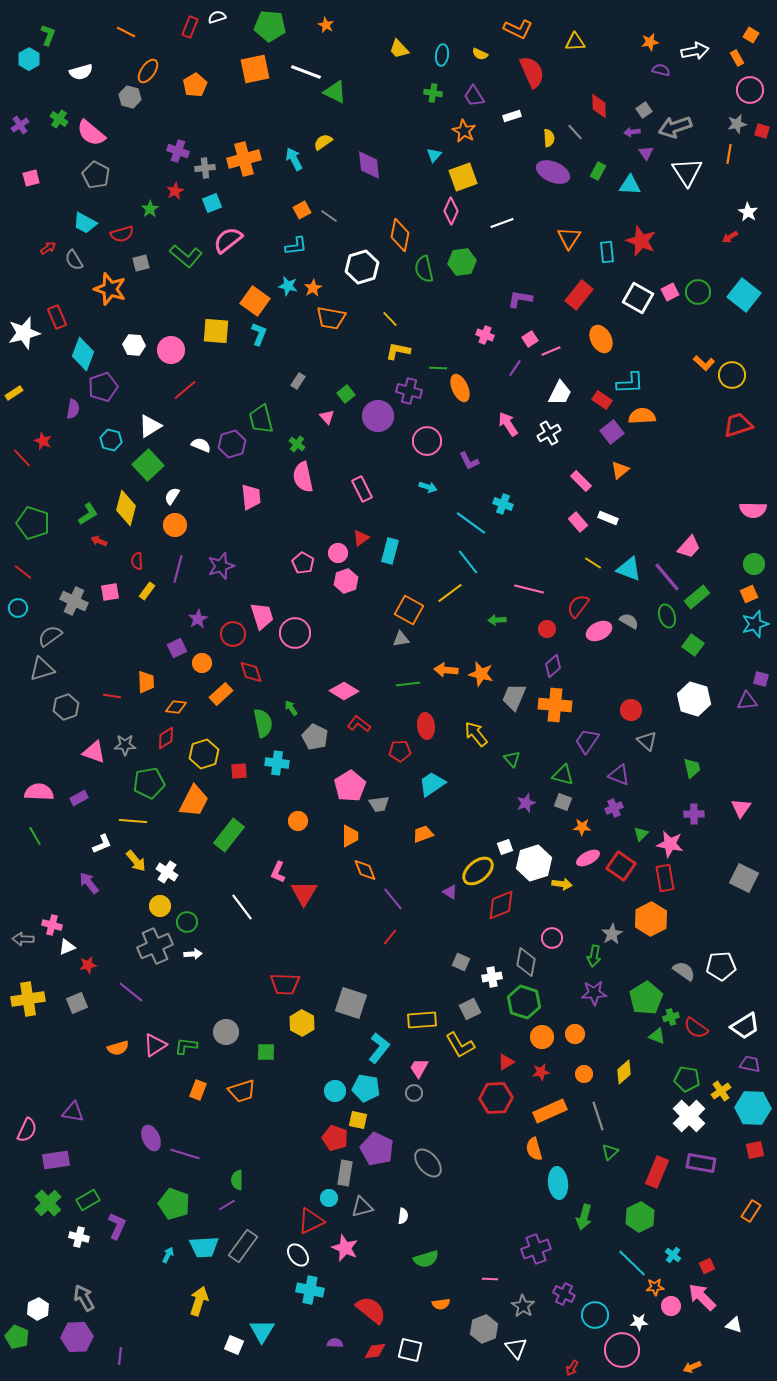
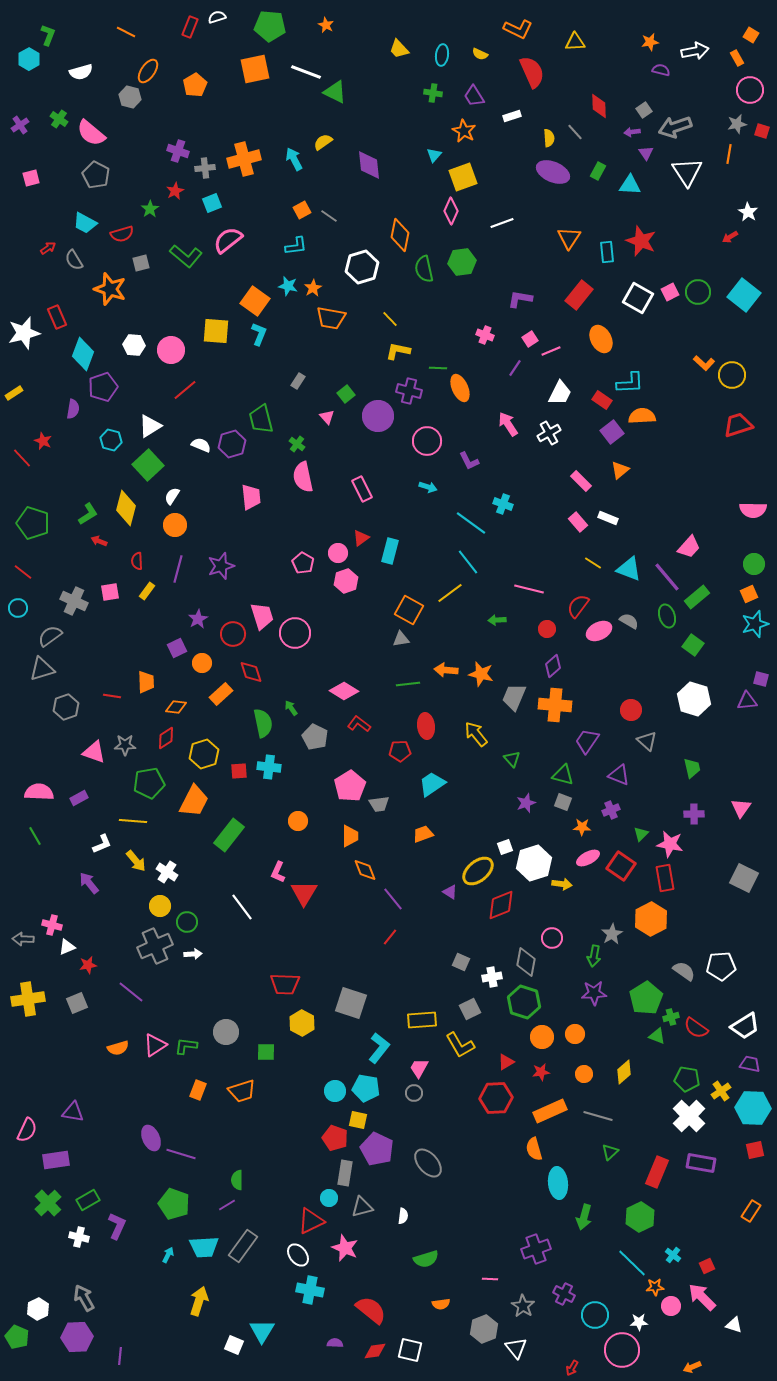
cyan cross at (277, 763): moved 8 px left, 4 px down
purple cross at (614, 808): moved 3 px left, 2 px down
gray line at (598, 1116): rotated 56 degrees counterclockwise
purple line at (185, 1154): moved 4 px left
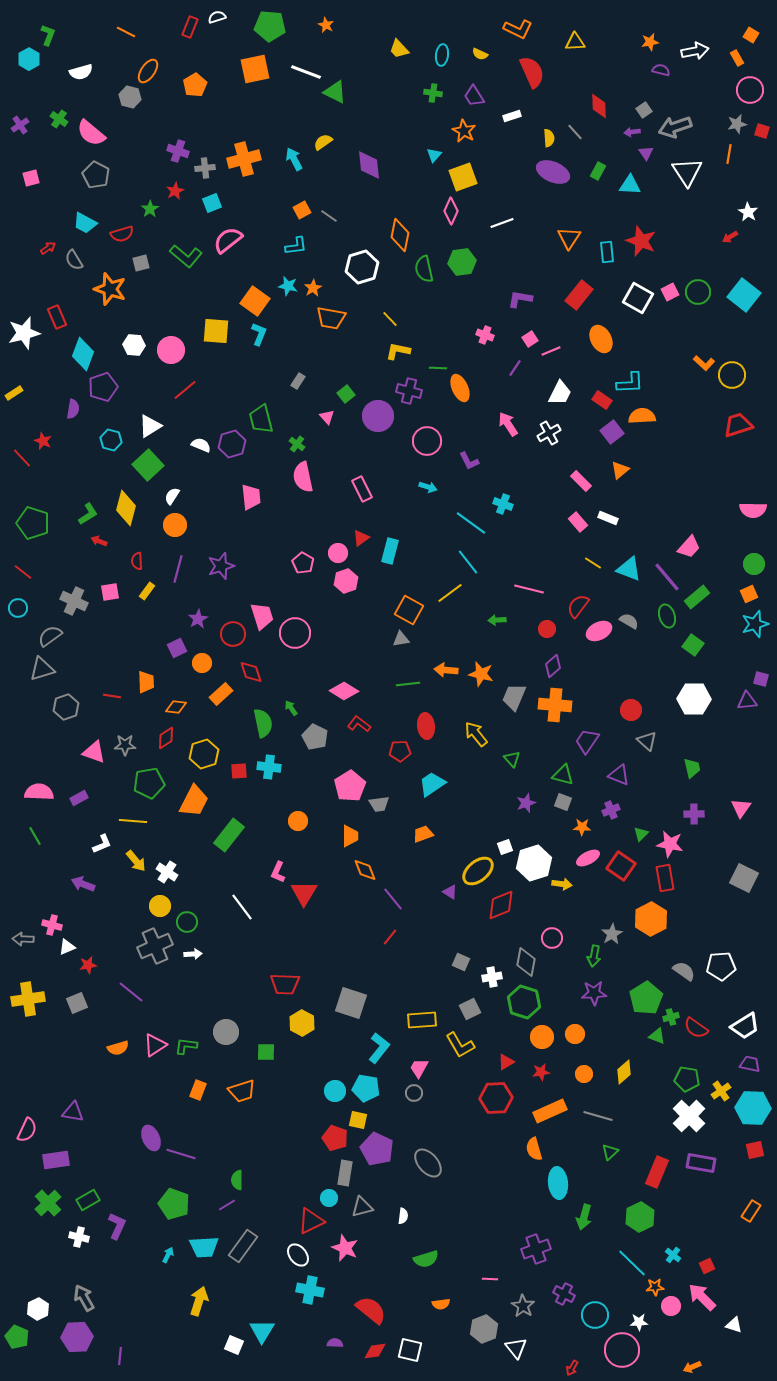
white hexagon at (694, 699): rotated 16 degrees counterclockwise
purple arrow at (89, 883): moved 6 px left, 1 px down; rotated 30 degrees counterclockwise
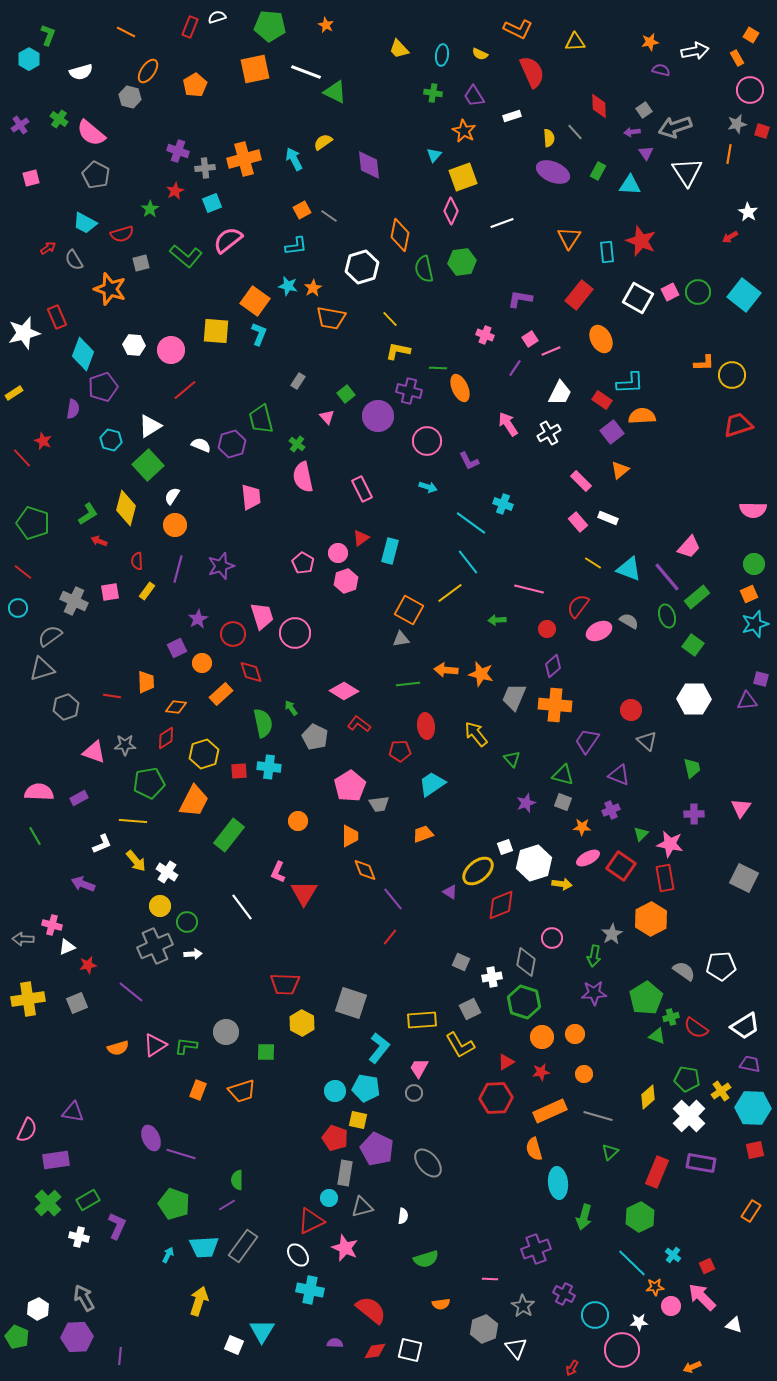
orange L-shape at (704, 363): rotated 45 degrees counterclockwise
yellow diamond at (624, 1072): moved 24 px right, 25 px down
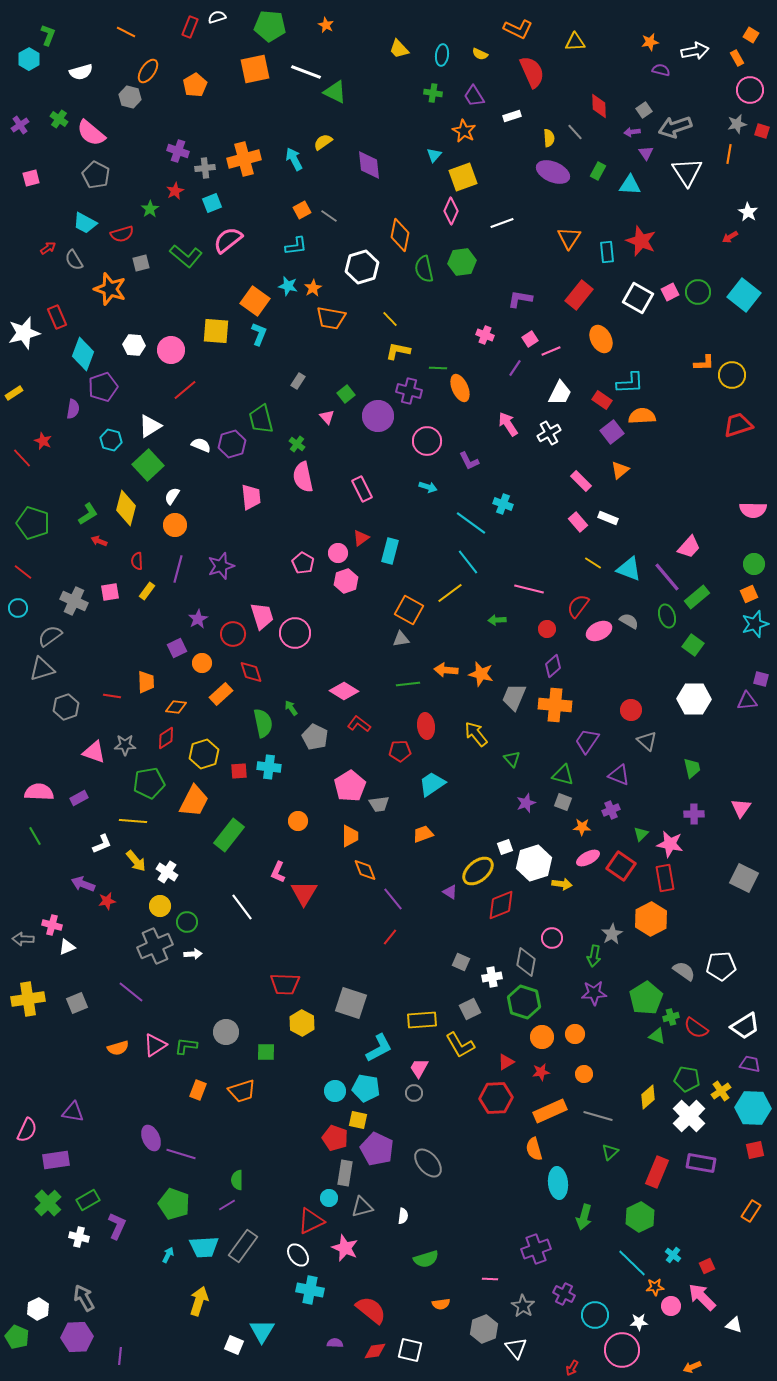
red star at (88, 965): moved 19 px right, 64 px up
cyan L-shape at (379, 1048): rotated 24 degrees clockwise
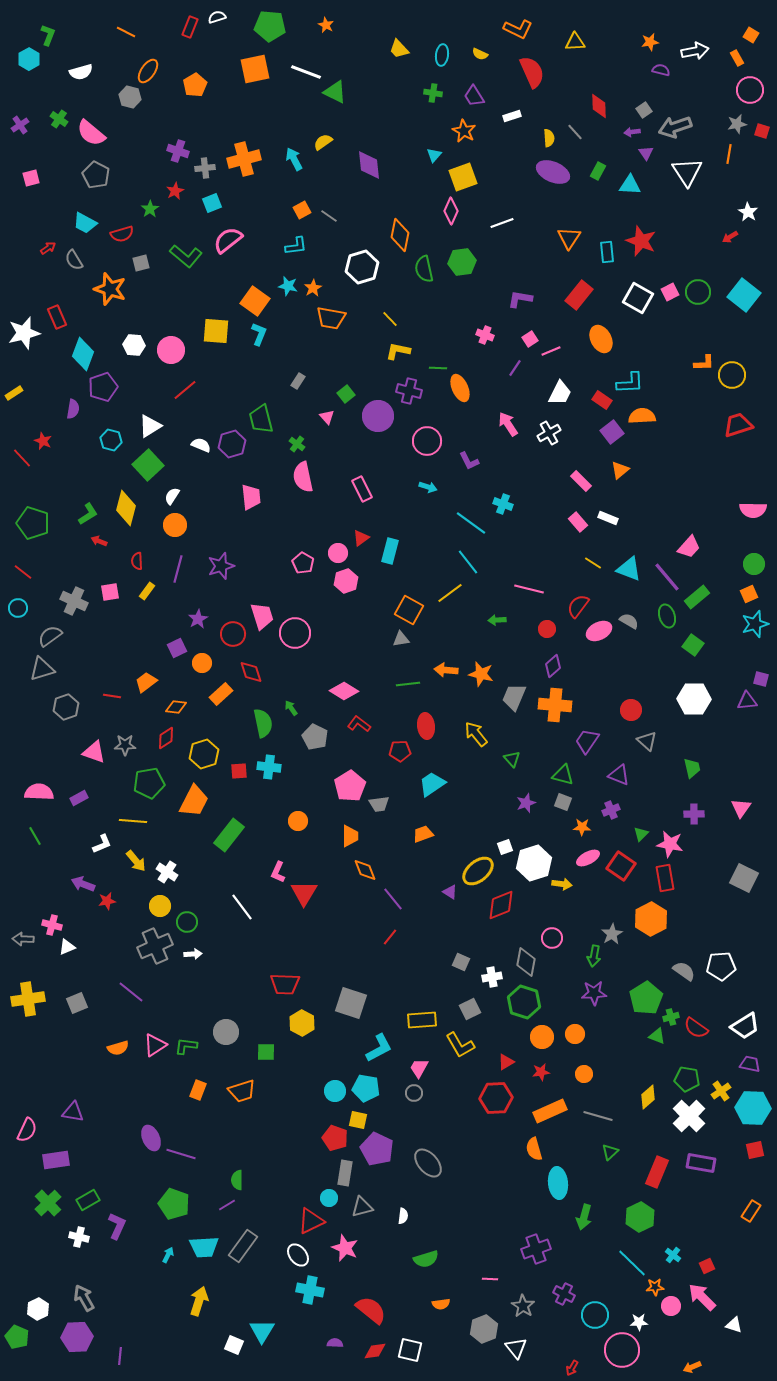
orange trapezoid at (146, 682): rotated 125 degrees counterclockwise
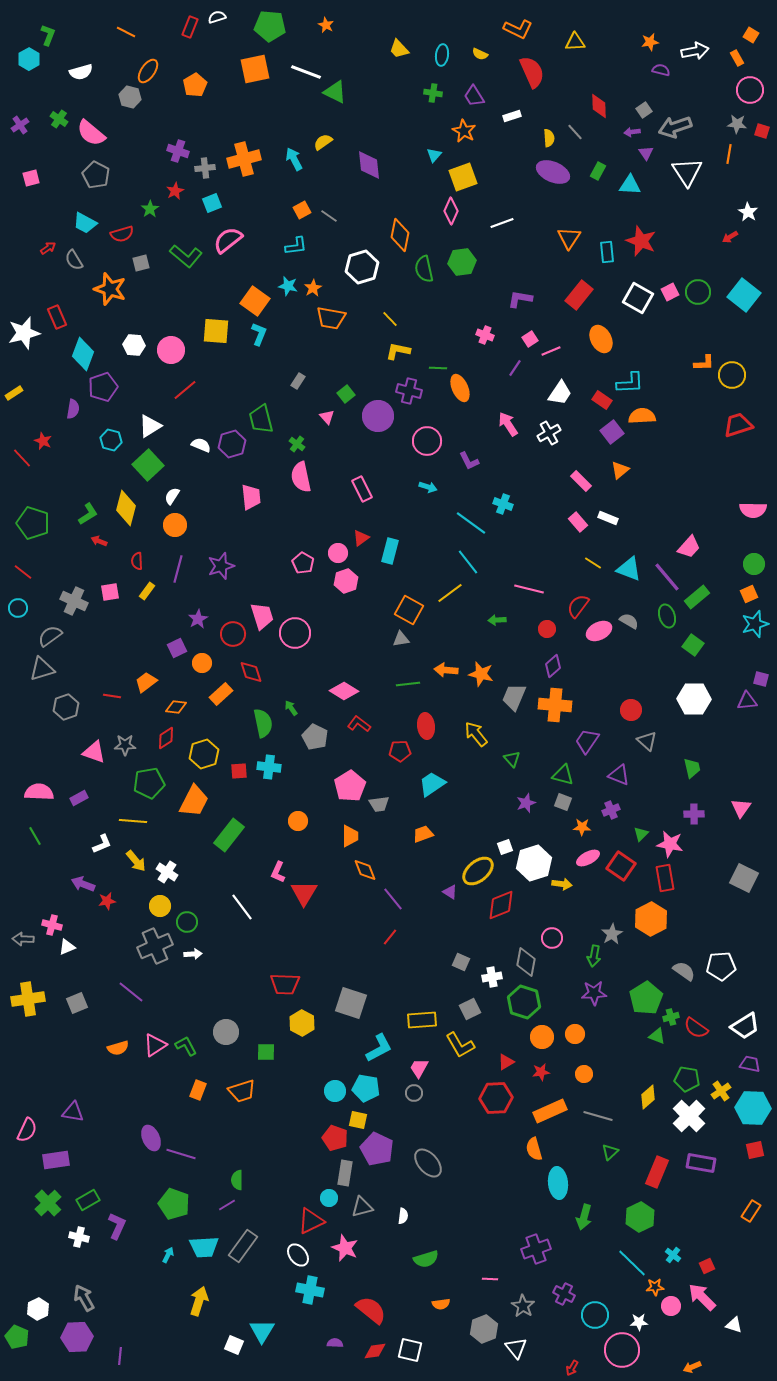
gray star at (737, 124): rotated 18 degrees clockwise
white trapezoid at (560, 393): rotated 8 degrees clockwise
pink semicircle at (303, 477): moved 2 px left
green L-shape at (186, 1046): rotated 55 degrees clockwise
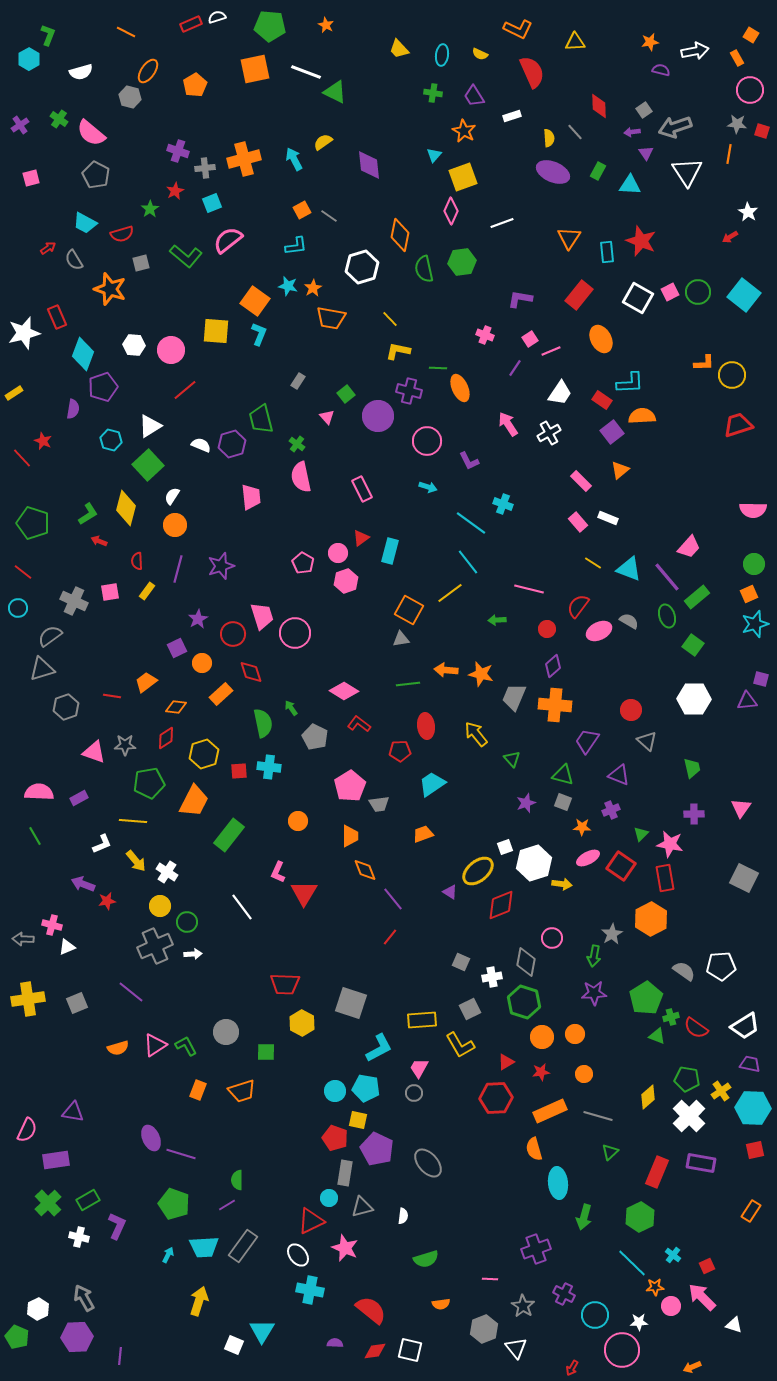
red rectangle at (190, 27): moved 1 px right, 3 px up; rotated 45 degrees clockwise
